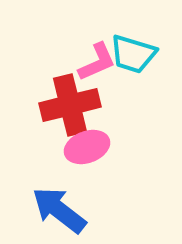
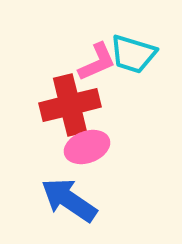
blue arrow: moved 10 px right, 10 px up; rotated 4 degrees counterclockwise
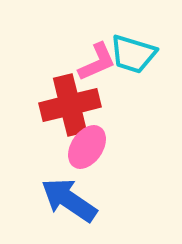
pink ellipse: rotated 36 degrees counterclockwise
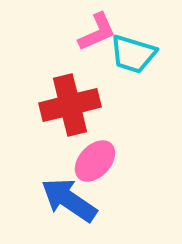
pink L-shape: moved 30 px up
pink ellipse: moved 8 px right, 14 px down; rotated 9 degrees clockwise
